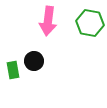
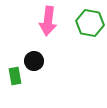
green rectangle: moved 2 px right, 6 px down
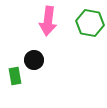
black circle: moved 1 px up
